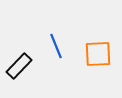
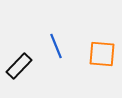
orange square: moved 4 px right; rotated 8 degrees clockwise
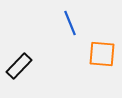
blue line: moved 14 px right, 23 px up
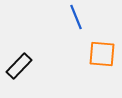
blue line: moved 6 px right, 6 px up
